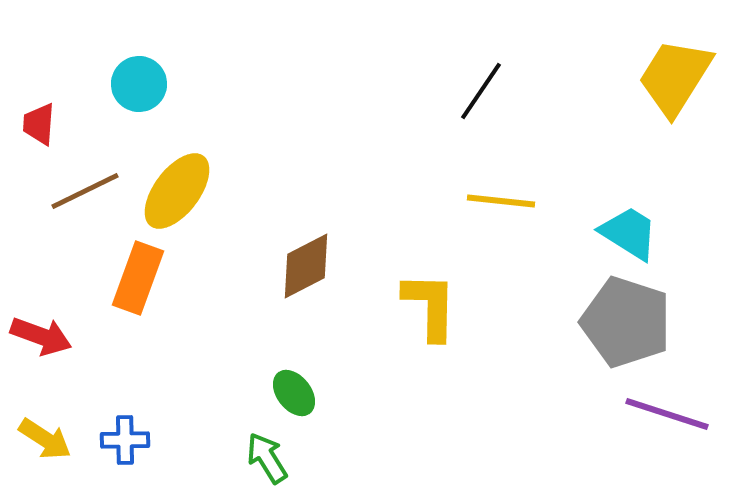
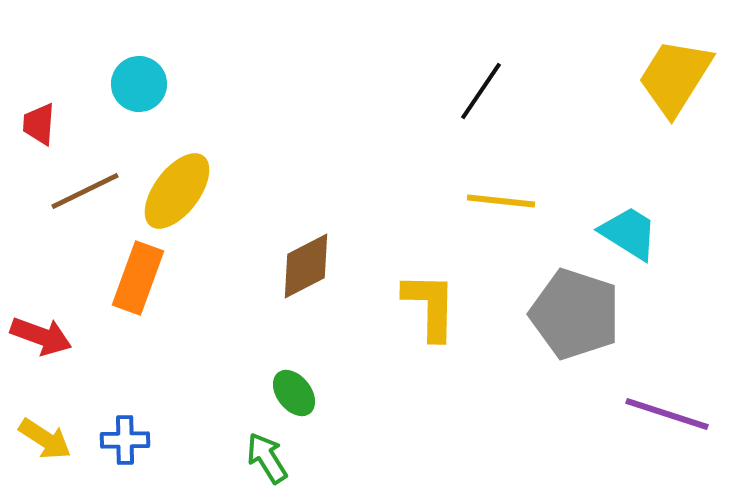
gray pentagon: moved 51 px left, 8 px up
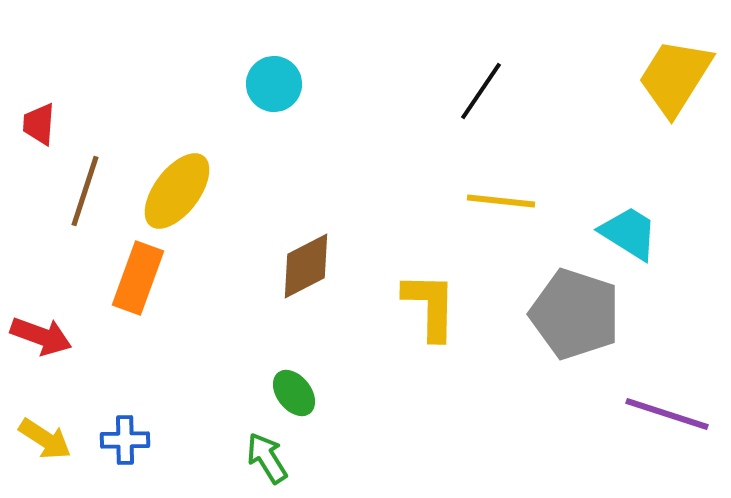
cyan circle: moved 135 px right
brown line: rotated 46 degrees counterclockwise
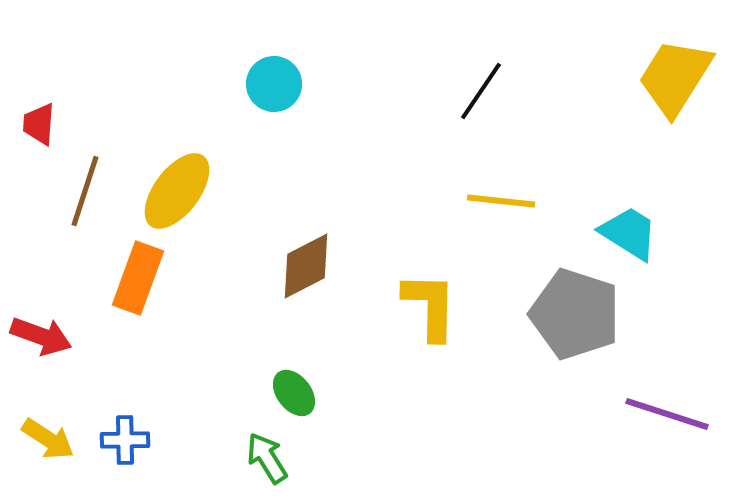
yellow arrow: moved 3 px right
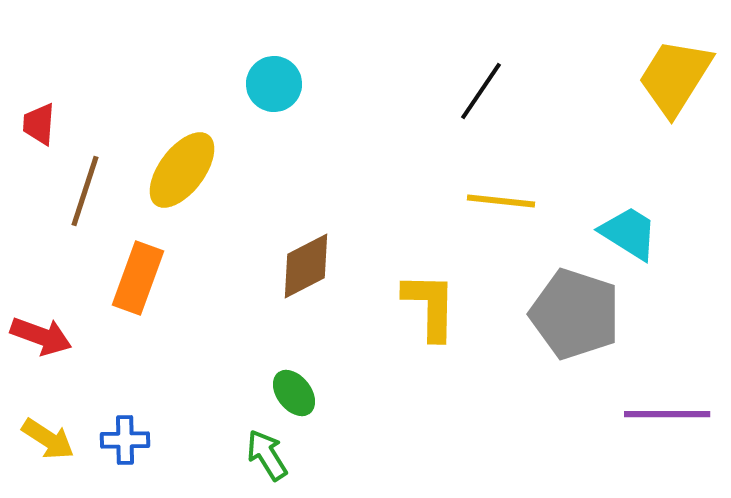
yellow ellipse: moved 5 px right, 21 px up
purple line: rotated 18 degrees counterclockwise
green arrow: moved 3 px up
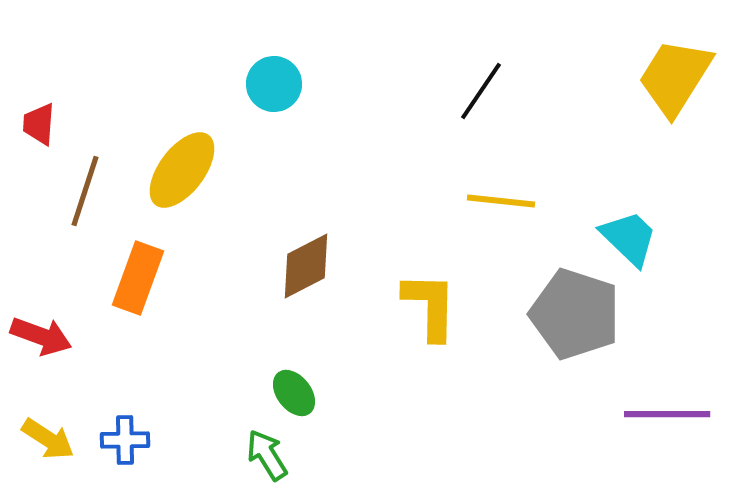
cyan trapezoid: moved 5 px down; rotated 12 degrees clockwise
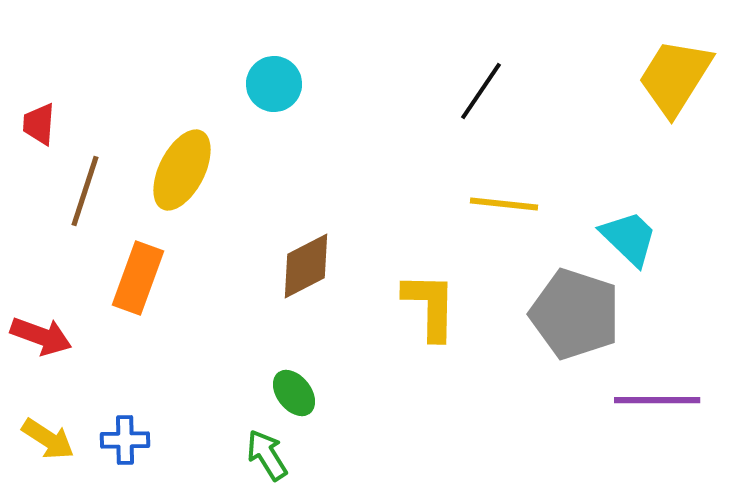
yellow ellipse: rotated 10 degrees counterclockwise
yellow line: moved 3 px right, 3 px down
purple line: moved 10 px left, 14 px up
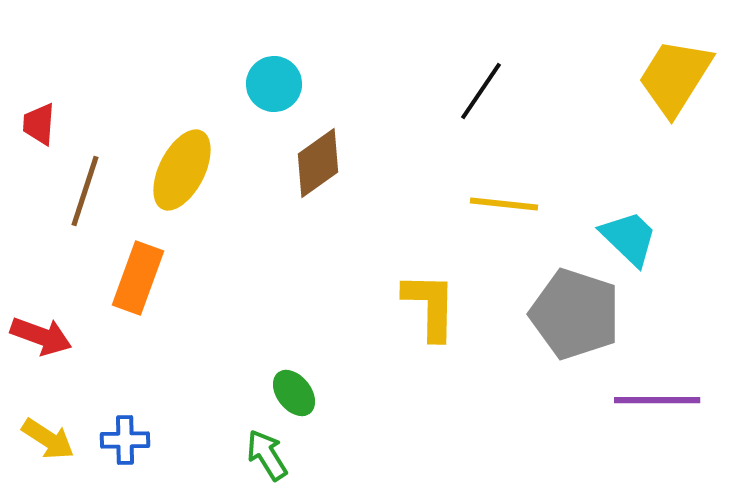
brown diamond: moved 12 px right, 103 px up; rotated 8 degrees counterclockwise
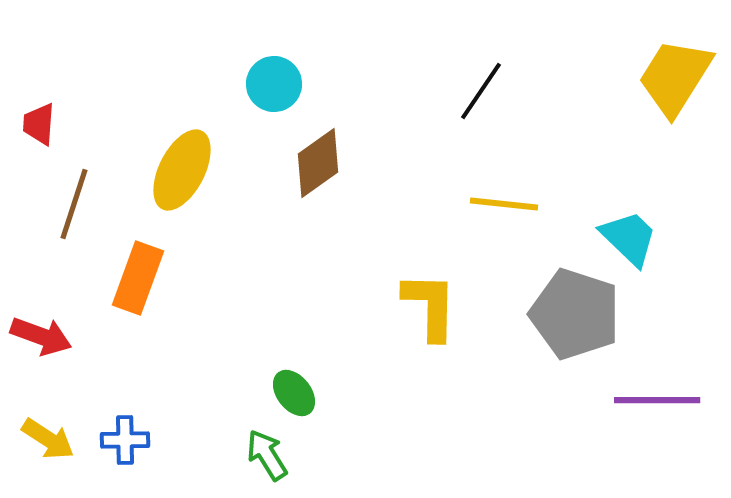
brown line: moved 11 px left, 13 px down
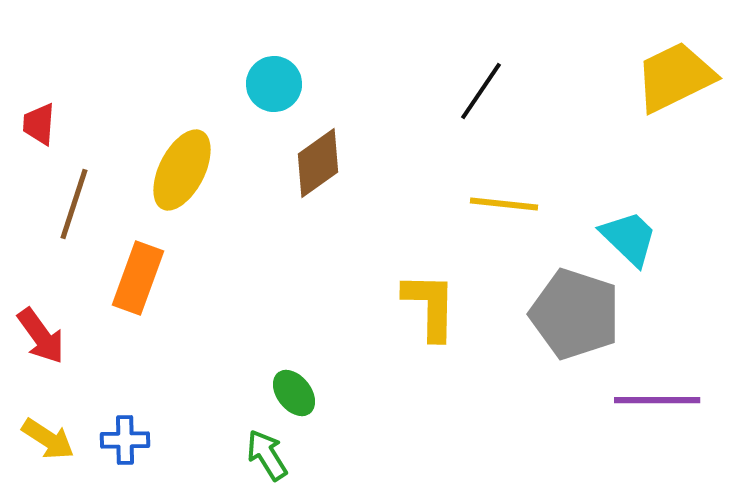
yellow trapezoid: rotated 32 degrees clockwise
red arrow: rotated 34 degrees clockwise
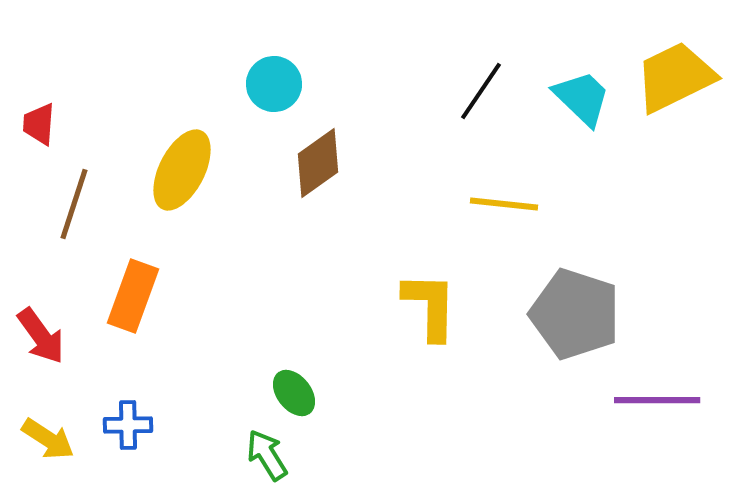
cyan trapezoid: moved 47 px left, 140 px up
orange rectangle: moved 5 px left, 18 px down
blue cross: moved 3 px right, 15 px up
